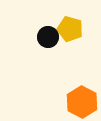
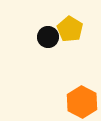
yellow pentagon: rotated 15 degrees clockwise
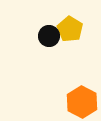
black circle: moved 1 px right, 1 px up
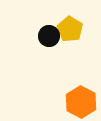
orange hexagon: moved 1 px left
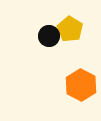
orange hexagon: moved 17 px up
